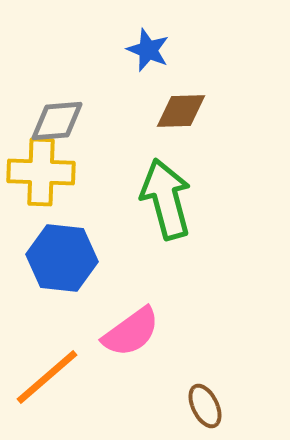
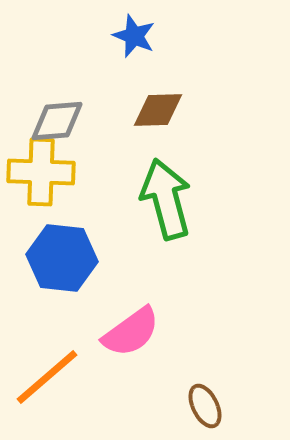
blue star: moved 14 px left, 14 px up
brown diamond: moved 23 px left, 1 px up
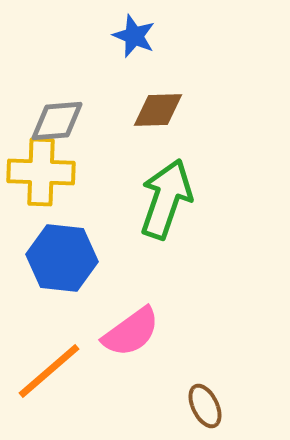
green arrow: rotated 34 degrees clockwise
orange line: moved 2 px right, 6 px up
